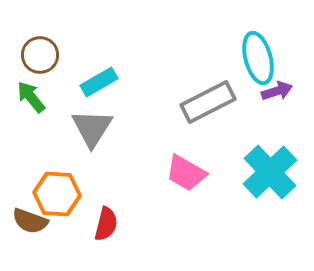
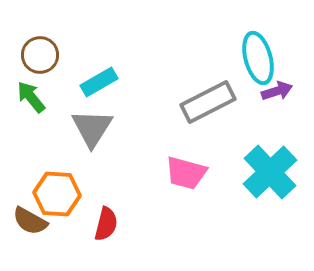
pink trapezoid: rotated 15 degrees counterclockwise
brown semicircle: rotated 9 degrees clockwise
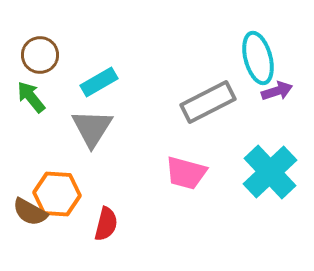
brown semicircle: moved 9 px up
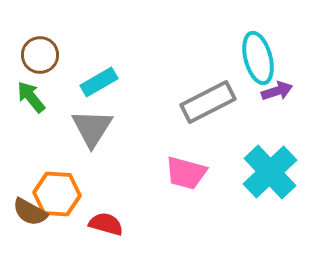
red semicircle: rotated 88 degrees counterclockwise
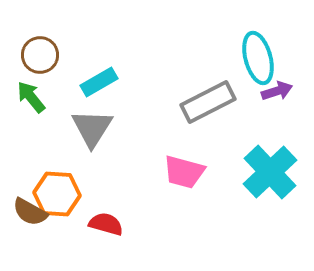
pink trapezoid: moved 2 px left, 1 px up
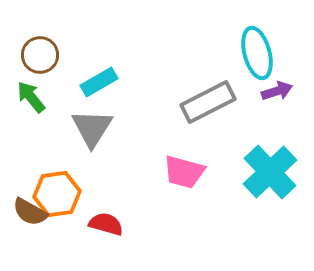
cyan ellipse: moved 1 px left, 5 px up
orange hexagon: rotated 12 degrees counterclockwise
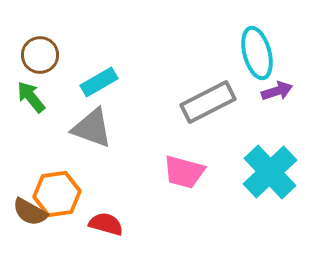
gray triangle: rotated 42 degrees counterclockwise
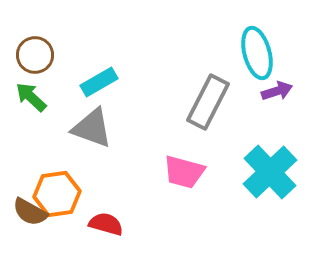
brown circle: moved 5 px left
green arrow: rotated 8 degrees counterclockwise
gray rectangle: rotated 36 degrees counterclockwise
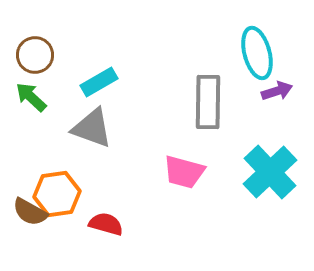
gray rectangle: rotated 26 degrees counterclockwise
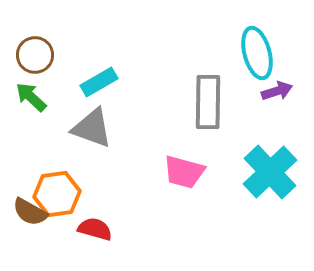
red semicircle: moved 11 px left, 5 px down
